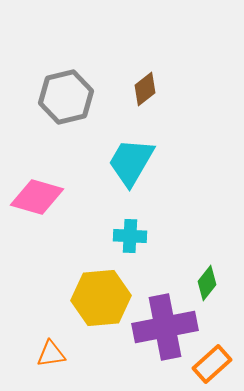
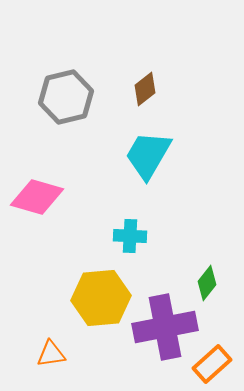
cyan trapezoid: moved 17 px right, 7 px up
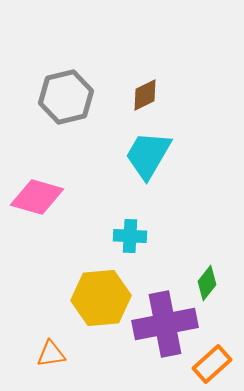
brown diamond: moved 6 px down; rotated 12 degrees clockwise
purple cross: moved 3 px up
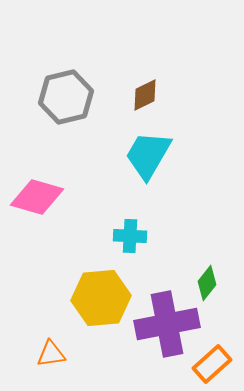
purple cross: moved 2 px right
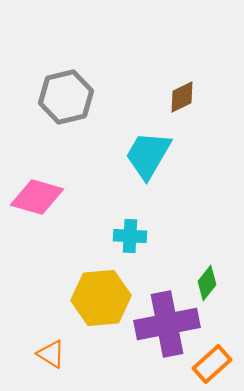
brown diamond: moved 37 px right, 2 px down
orange triangle: rotated 40 degrees clockwise
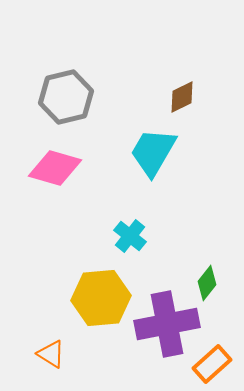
cyan trapezoid: moved 5 px right, 3 px up
pink diamond: moved 18 px right, 29 px up
cyan cross: rotated 36 degrees clockwise
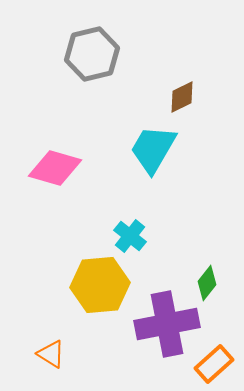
gray hexagon: moved 26 px right, 43 px up
cyan trapezoid: moved 3 px up
yellow hexagon: moved 1 px left, 13 px up
orange rectangle: moved 2 px right
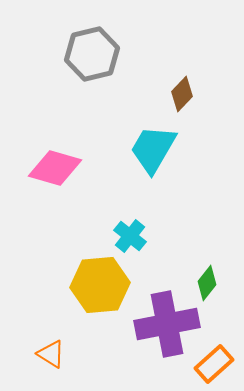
brown diamond: moved 3 px up; rotated 20 degrees counterclockwise
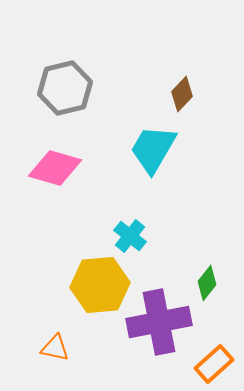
gray hexagon: moved 27 px left, 34 px down
purple cross: moved 8 px left, 2 px up
orange triangle: moved 4 px right, 6 px up; rotated 20 degrees counterclockwise
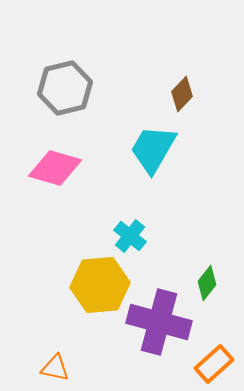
purple cross: rotated 26 degrees clockwise
orange triangle: moved 20 px down
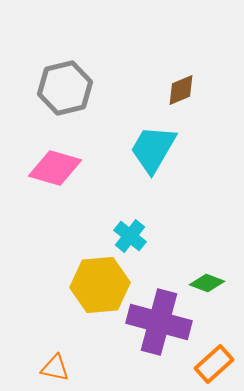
brown diamond: moved 1 px left, 4 px up; rotated 24 degrees clockwise
green diamond: rotated 72 degrees clockwise
